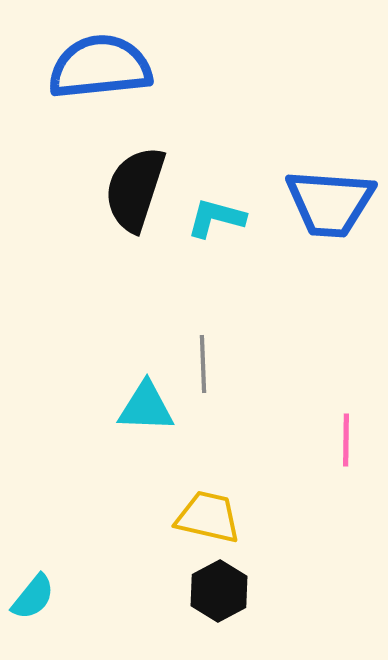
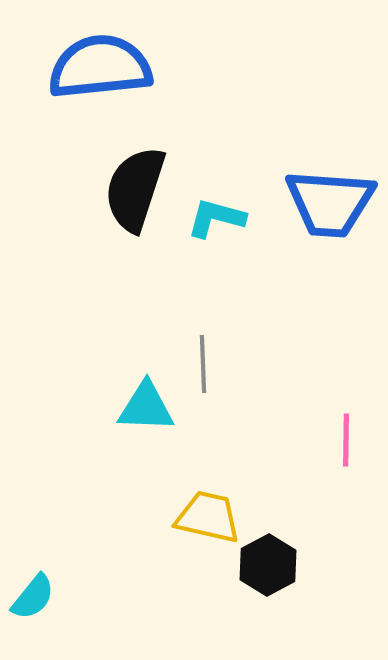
black hexagon: moved 49 px right, 26 px up
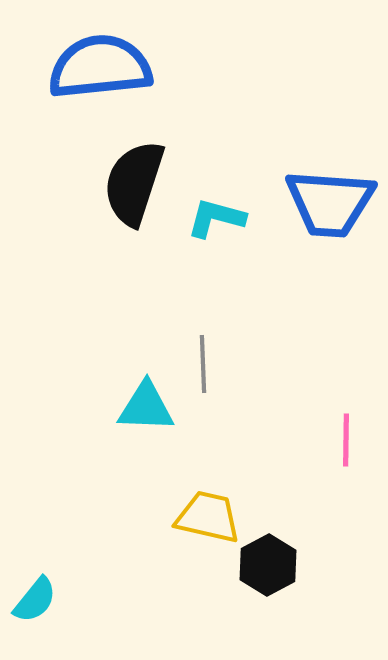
black semicircle: moved 1 px left, 6 px up
cyan semicircle: moved 2 px right, 3 px down
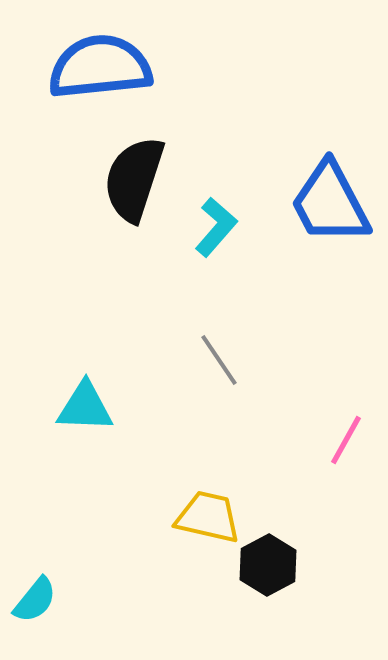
black semicircle: moved 4 px up
blue trapezoid: rotated 58 degrees clockwise
cyan L-shape: moved 9 px down; rotated 116 degrees clockwise
gray line: moved 16 px right, 4 px up; rotated 32 degrees counterclockwise
cyan triangle: moved 61 px left
pink line: rotated 28 degrees clockwise
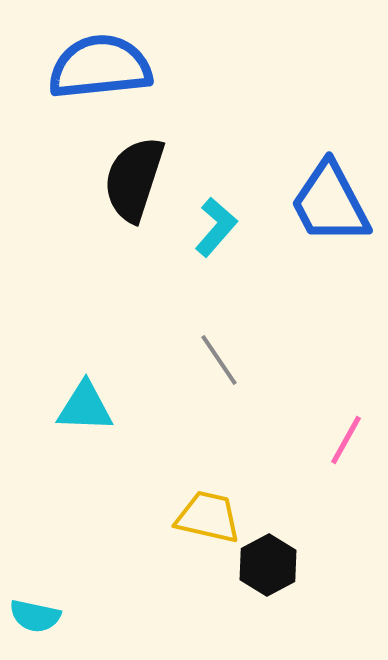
cyan semicircle: moved 16 px down; rotated 63 degrees clockwise
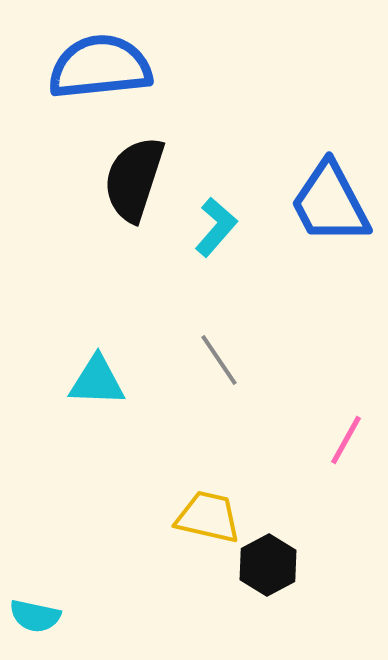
cyan triangle: moved 12 px right, 26 px up
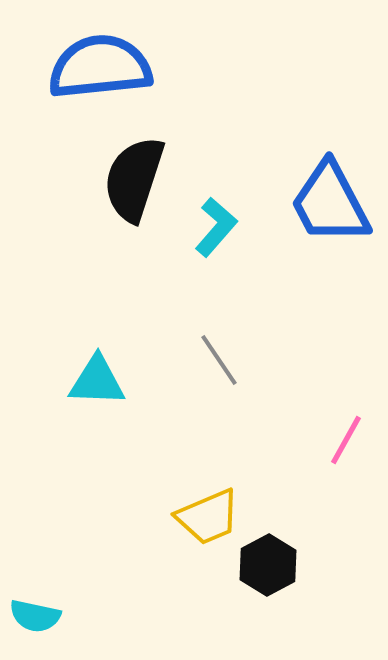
yellow trapezoid: rotated 144 degrees clockwise
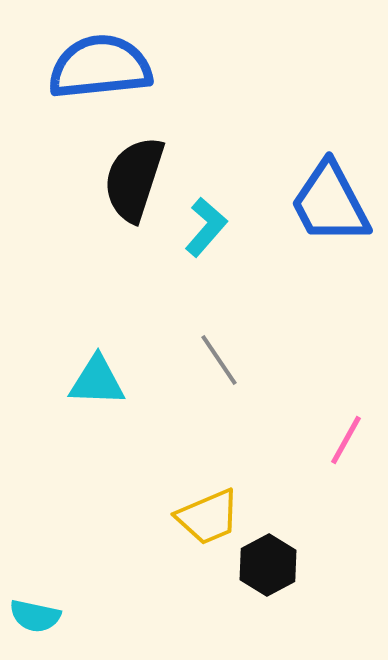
cyan L-shape: moved 10 px left
